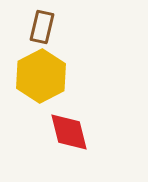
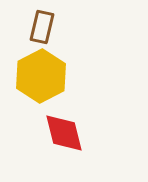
red diamond: moved 5 px left, 1 px down
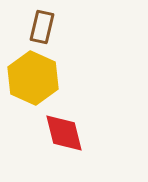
yellow hexagon: moved 8 px left, 2 px down; rotated 9 degrees counterclockwise
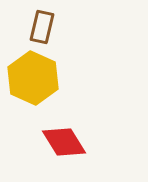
red diamond: moved 9 px down; rotated 18 degrees counterclockwise
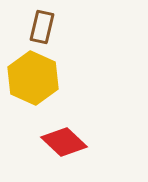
red diamond: rotated 15 degrees counterclockwise
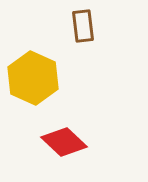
brown rectangle: moved 41 px right, 1 px up; rotated 20 degrees counterclockwise
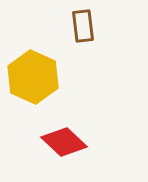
yellow hexagon: moved 1 px up
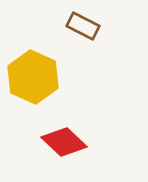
brown rectangle: rotated 56 degrees counterclockwise
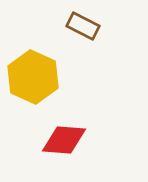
red diamond: moved 2 px up; rotated 39 degrees counterclockwise
